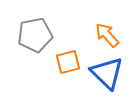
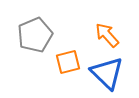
gray pentagon: rotated 12 degrees counterclockwise
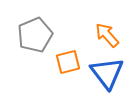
blue triangle: rotated 9 degrees clockwise
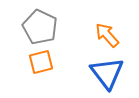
gray pentagon: moved 5 px right, 8 px up; rotated 24 degrees counterclockwise
orange square: moved 27 px left
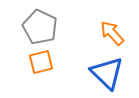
orange arrow: moved 5 px right, 2 px up
blue triangle: rotated 9 degrees counterclockwise
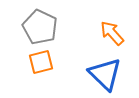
blue triangle: moved 2 px left, 1 px down
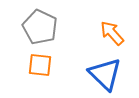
orange square: moved 1 px left, 3 px down; rotated 20 degrees clockwise
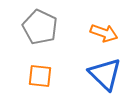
orange arrow: moved 8 px left; rotated 152 degrees clockwise
orange square: moved 11 px down
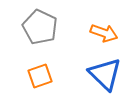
orange square: rotated 25 degrees counterclockwise
